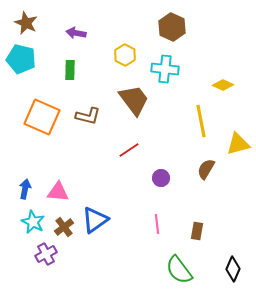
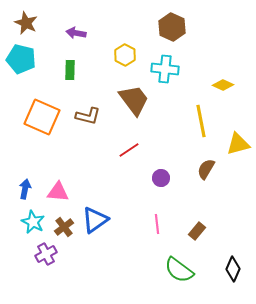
brown rectangle: rotated 30 degrees clockwise
green semicircle: rotated 16 degrees counterclockwise
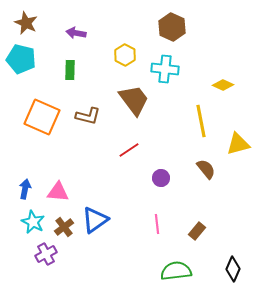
brown semicircle: rotated 110 degrees clockwise
green semicircle: moved 3 px left, 1 px down; rotated 136 degrees clockwise
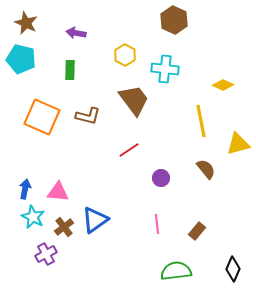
brown hexagon: moved 2 px right, 7 px up
cyan star: moved 5 px up
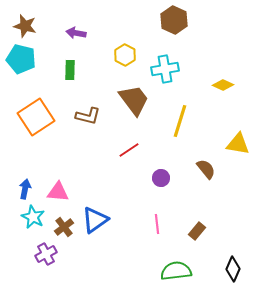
brown star: moved 1 px left, 3 px down; rotated 10 degrees counterclockwise
cyan cross: rotated 16 degrees counterclockwise
orange square: moved 6 px left; rotated 33 degrees clockwise
yellow line: moved 21 px left; rotated 28 degrees clockwise
yellow triangle: rotated 25 degrees clockwise
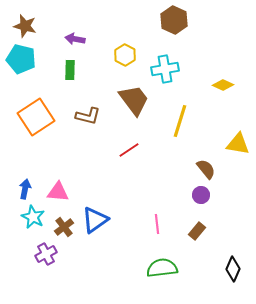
purple arrow: moved 1 px left, 6 px down
purple circle: moved 40 px right, 17 px down
green semicircle: moved 14 px left, 3 px up
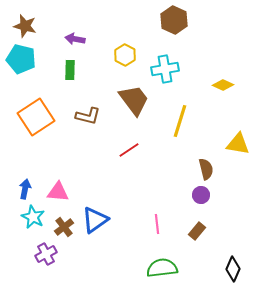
brown semicircle: rotated 25 degrees clockwise
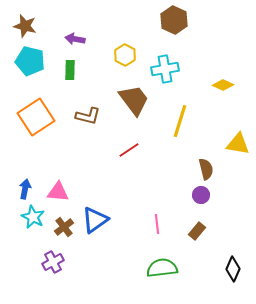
cyan pentagon: moved 9 px right, 2 px down
purple cross: moved 7 px right, 8 px down
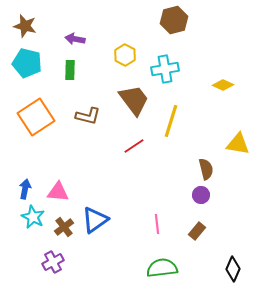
brown hexagon: rotated 20 degrees clockwise
cyan pentagon: moved 3 px left, 2 px down
yellow line: moved 9 px left
red line: moved 5 px right, 4 px up
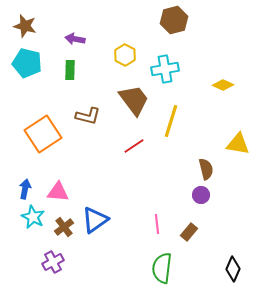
orange square: moved 7 px right, 17 px down
brown rectangle: moved 8 px left, 1 px down
green semicircle: rotated 76 degrees counterclockwise
